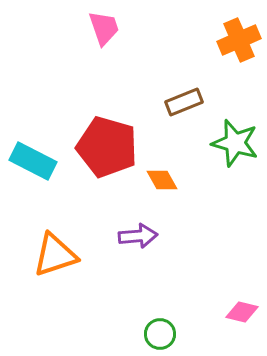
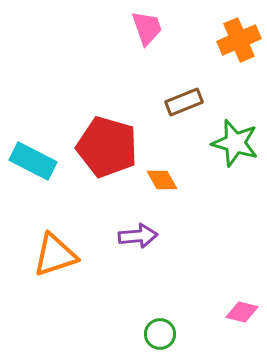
pink trapezoid: moved 43 px right
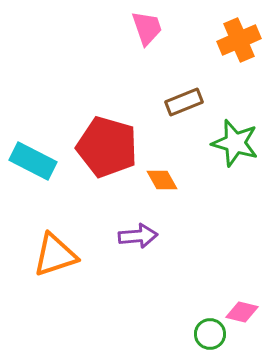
green circle: moved 50 px right
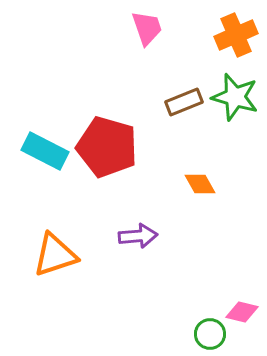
orange cross: moved 3 px left, 5 px up
green star: moved 46 px up
cyan rectangle: moved 12 px right, 10 px up
orange diamond: moved 38 px right, 4 px down
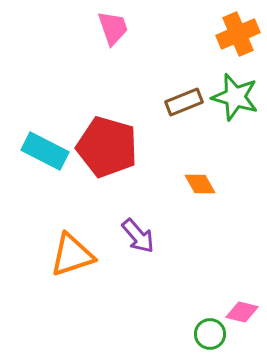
pink trapezoid: moved 34 px left
orange cross: moved 2 px right, 1 px up
purple arrow: rotated 54 degrees clockwise
orange triangle: moved 17 px right
